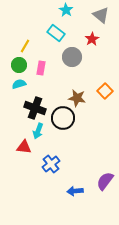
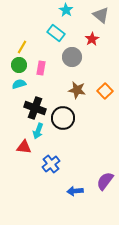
yellow line: moved 3 px left, 1 px down
brown star: moved 8 px up
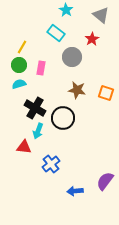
orange square: moved 1 px right, 2 px down; rotated 28 degrees counterclockwise
black cross: rotated 10 degrees clockwise
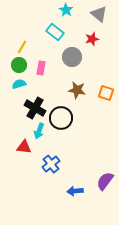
gray triangle: moved 2 px left, 1 px up
cyan rectangle: moved 1 px left, 1 px up
red star: rotated 16 degrees clockwise
black circle: moved 2 px left
cyan arrow: moved 1 px right
